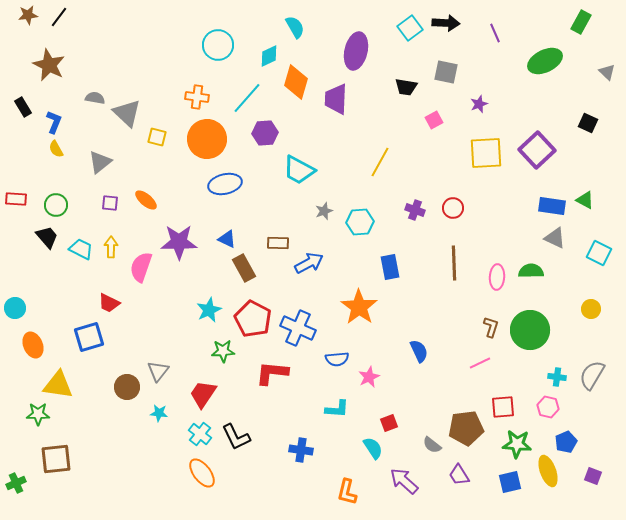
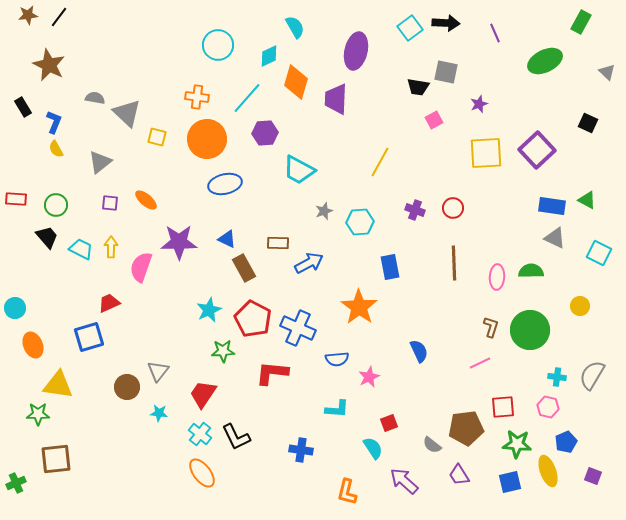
black trapezoid at (406, 87): moved 12 px right
green triangle at (585, 200): moved 2 px right
red trapezoid at (109, 303): rotated 130 degrees clockwise
yellow circle at (591, 309): moved 11 px left, 3 px up
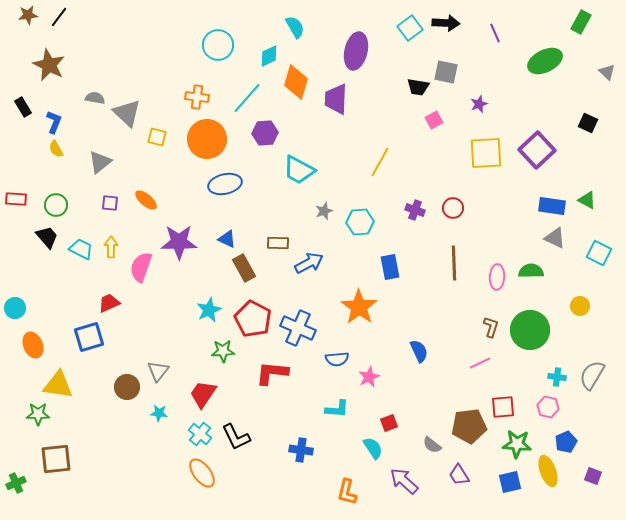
brown pentagon at (466, 428): moved 3 px right, 2 px up
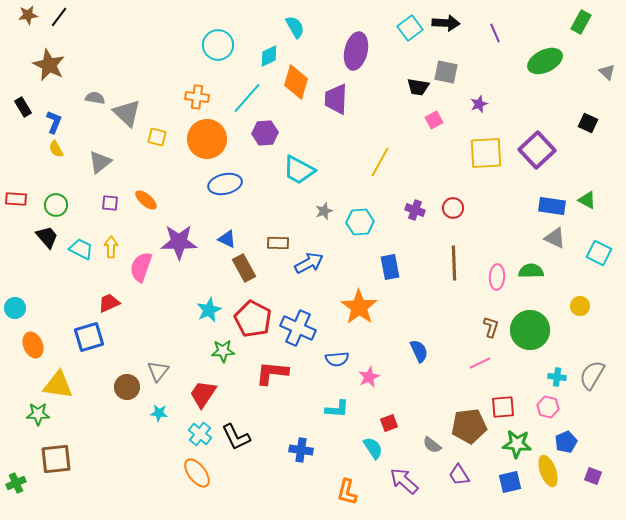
orange ellipse at (202, 473): moved 5 px left
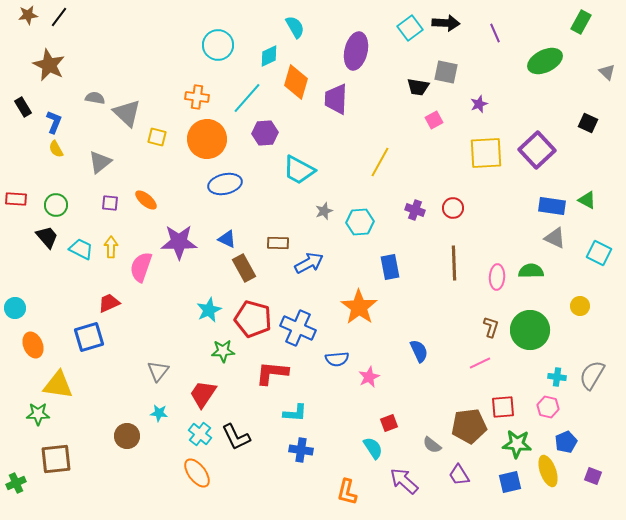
red pentagon at (253, 319): rotated 12 degrees counterclockwise
brown circle at (127, 387): moved 49 px down
cyan L-shape at (337, 409): moved 42 px left, 4 px down
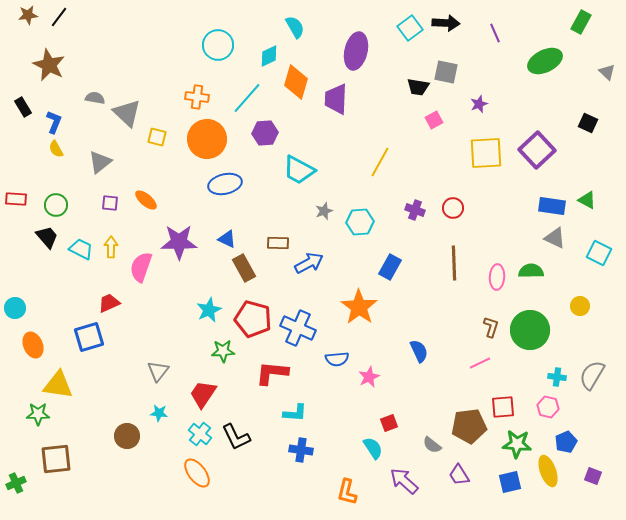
blue rectangle at (390, 267): rotated 40 degrees clockwise
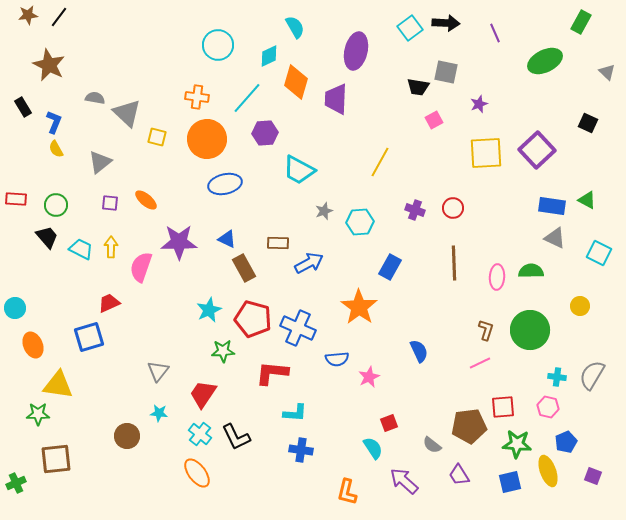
brown L-shape at (491, 327): moved 5 px left, 3 px down
